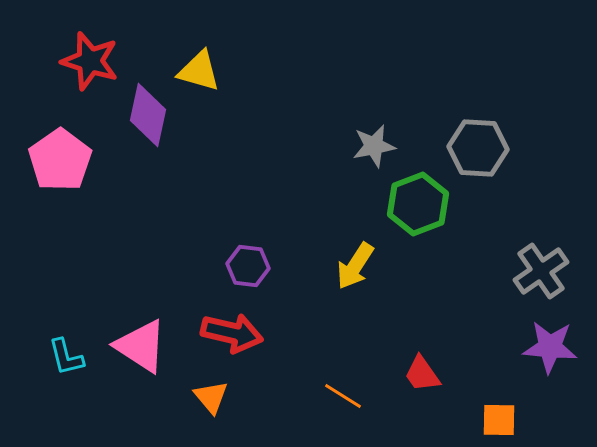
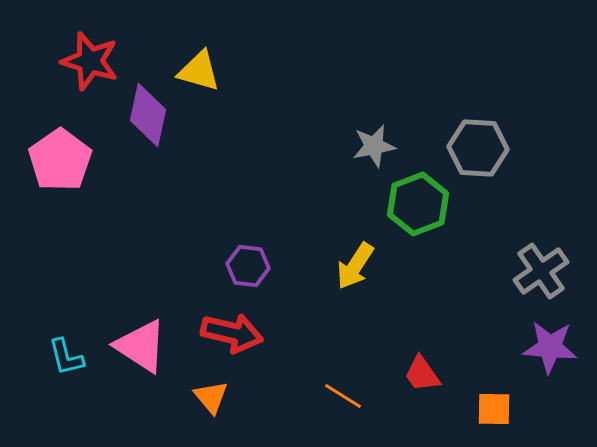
orange square: moved 5 px left, 11 px up
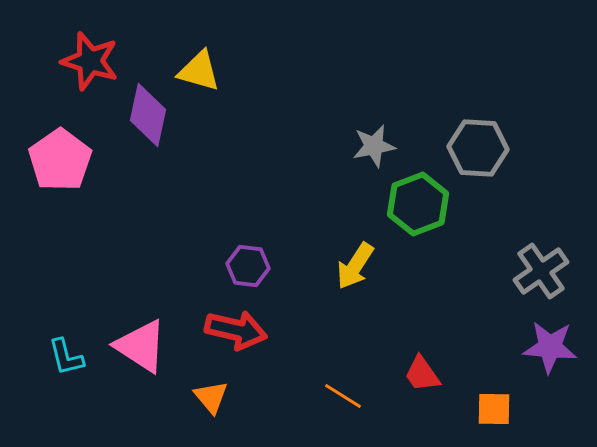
red arrow: moved 4 px right, 3 px up
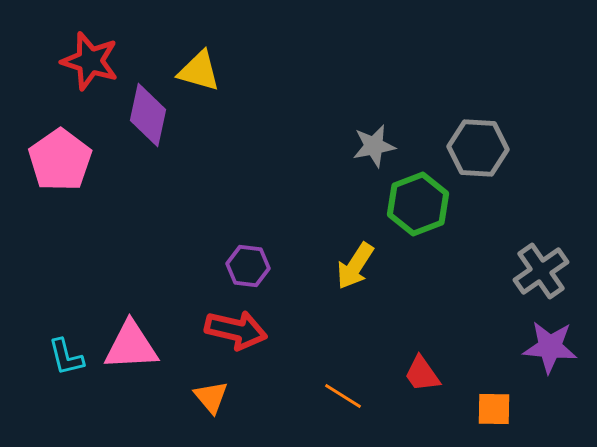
pink triangle: moved 10 px left; rotated 36 degrees counterclockwise
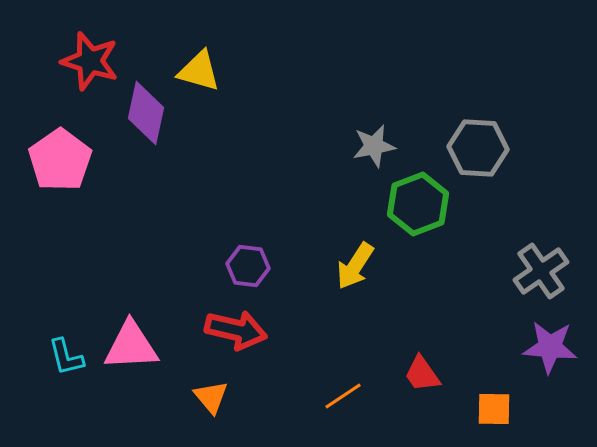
purple diamond: moved 2 px left, 2 px up
orange line: rotated 66 degrees counterclockwise
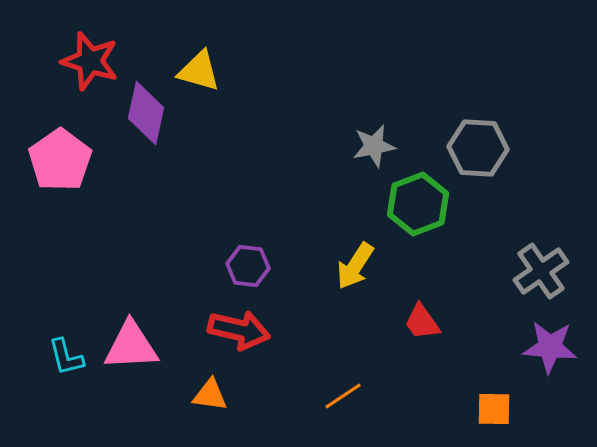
red arrow: moved 3 px right
red trapezoid: moved 52 px up
orange triangle: moved 1 px left, 2 px up; rotated 42 degrees counterclockwise
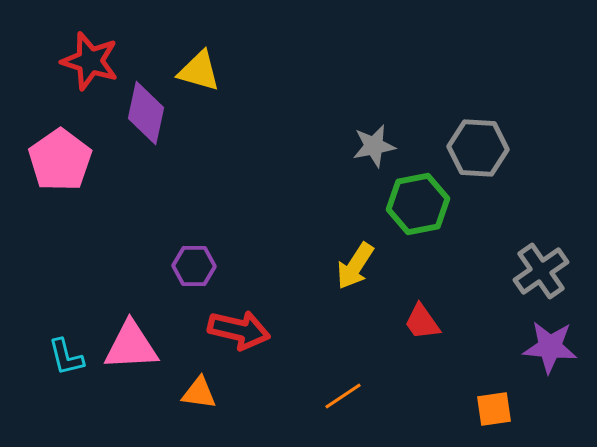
green hexagon: rotated 10 degrees clockwise
purple hexagon: moved 54 px left; rotated 6 degrees counterclockwise
orange triangle: moved 11 px left, 2 px up
orange square: rotated 9 degrees counterclockwise
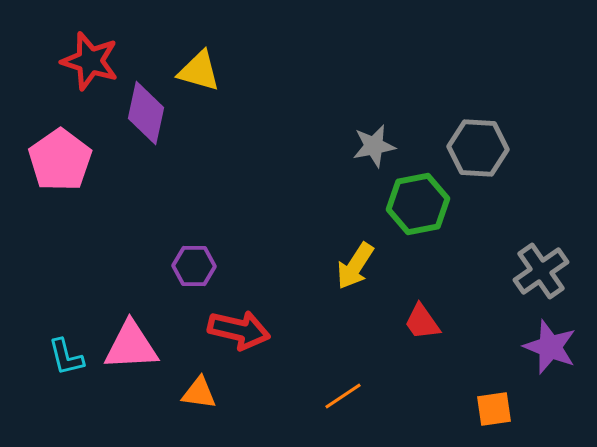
purple star: rotated 16 degrees clockwise
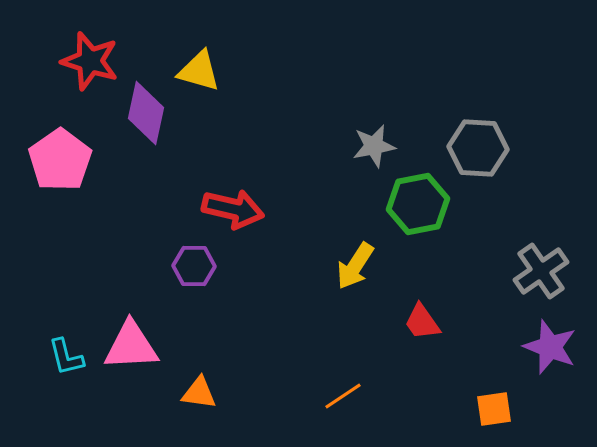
red arrow: moved 6 px left, 121 px up
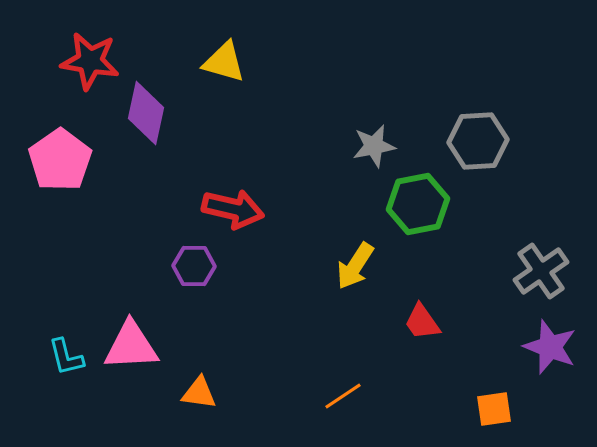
red star: rotated 8 degrees counterclockwise
yellow triangle: moved 25 px right, 9 px up
gray hexagon: moved 7 px up; rotated 6 degrees counterclockwise
